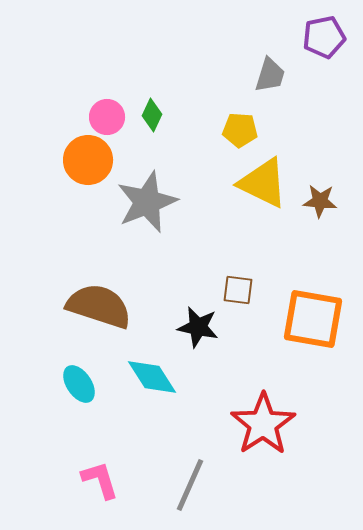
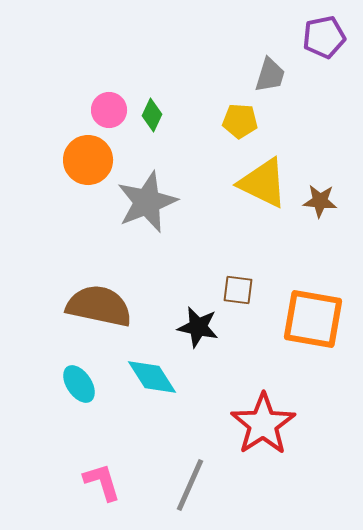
pink circle: moved 2 px right, 7 px up
yellow pentagon: moved 9 px up
brown semicircle: rotated 6 degrees counterclockwise
pink L-shape: moved 2 px right, 2 px down
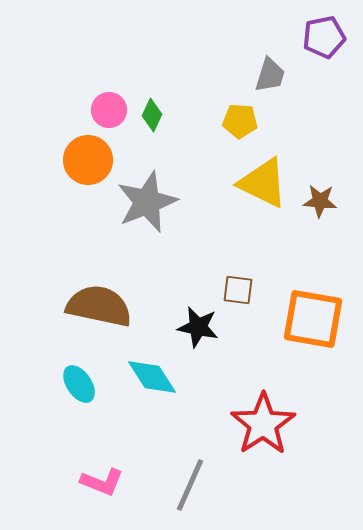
pink L-shape: rotated 129 degrees clockwise
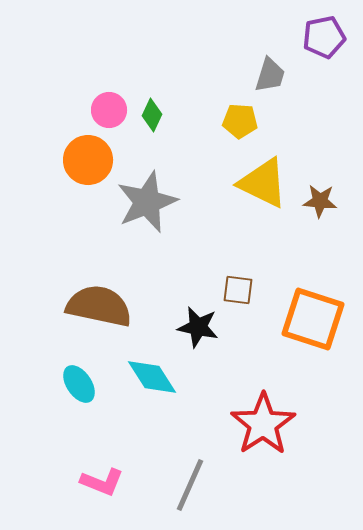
orange square: rotated 8 degrees clockwise
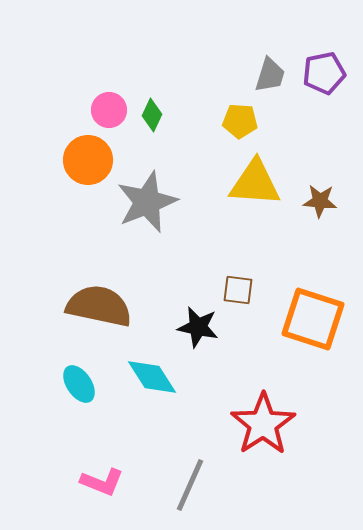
purple pentagon: moved 36 px down
yellow triangle: moved 8 px left; rotated 22 degrees counterclockwise
